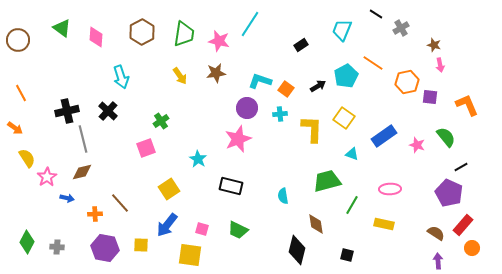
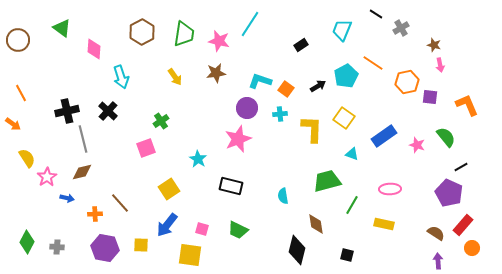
pink diamond at (96, 37): moved 2 px left, 12 px down
yellow arrow at (180, 76): moved 5 px left, 1 px down
orange arrow at (15, 128): moved 2 px left, 4 px up
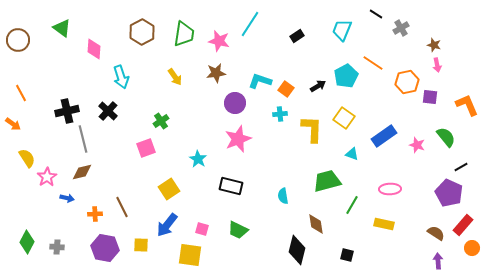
black rectangle at (301, 45): moved 4 px left, 9 px up
pink arrow at (440, 65): moved 3 px left
purple circle at (247, 108): moved 12 px left, 5 px up
brown line at (120, 203): moved 2 px right, 4 px down; rotated 15 degrees clockwise
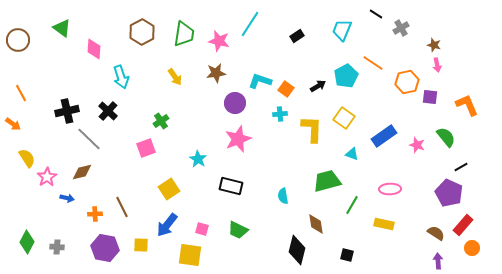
gray line at (83, 139): moved 6 px right; rotated 32 degrees counterclockwise
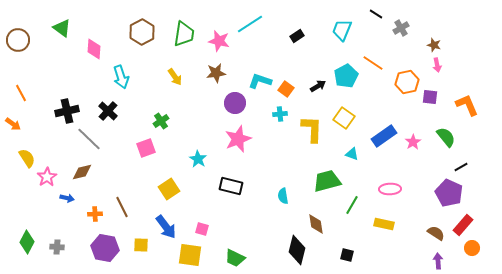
cyan line at (250, 24): rotated 24 degrees clockwise
pink star at (417, 145): moved 4 px left, 3 px up; rotated 21 degrees clockwise
blue arrow at (167, 225): moved 1 px left, 2 px down; rotated 75 degrees counterclockwise
green trapezoid at (238, 230): moved 3 px left, 28 px down
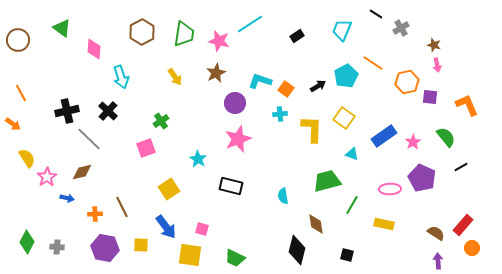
brown star at (216, 73): rotated 18 degrees counterclockwise
purple pentagon at (449, 193): moved 27 px left, 15 px up
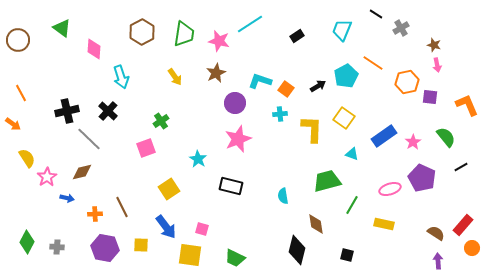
pink ellipse at (390, 189): rotated 15 degrees counterclockwise
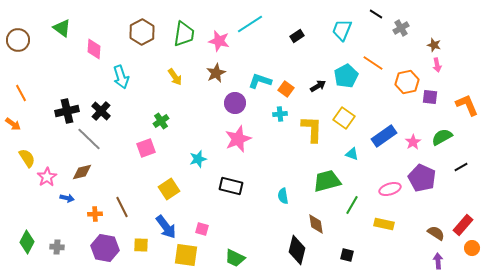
black cross at (108, 111): moved 7 px left
green semicircle at (446, 137): moved 4 px left; rotated 80 degrees counterclockwise
cyan star at (198, 159): rotated 24 degrees clockwise
yellow square at (190, 255): moved 4 px left
